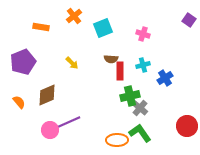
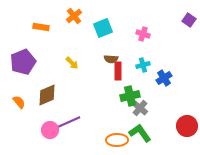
red rectangle: moved 2 px left
blue cross: moved 1 px left
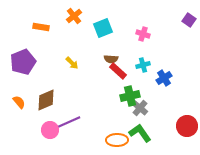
red rectangle: rotated 48 degrees counterclockwise
brown diamond: moved 1 px left, 5 px down
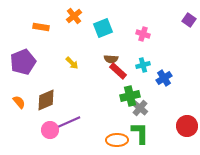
green L-shape: rotated 35 degrees clockwise
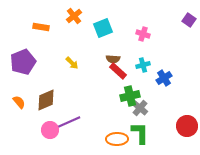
brown semicircle: moved 2 px right
orange ellipse: moved 1 px up
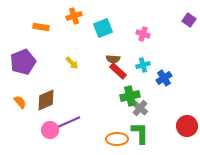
orange cross: rotated 21 degrees clockwise
orange semicircle: moved 1 px right
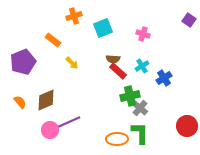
orange rectangle: moved 12 px right, 13 px down; rotated 28 degrees clockwise
cyan cross: moved 1 px left, 1 px down; rotated 16 degrees counterclockwise
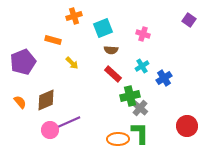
orange rectangle: rotated 21 degrees counterclockwise
brown semicircle: moved 2 px left, 9 px up
red rectangle: moved 5 px left, 3 px down
orange ellipse: moved 1 px right
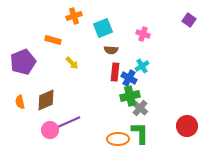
red rectangle: moved 2 px right, 2 px up; rotated 54 degrees clockwise
blue cross: moved 35 px left; rotated 28 degrees counterclockwise
orange semicircle: rotated 152 degrees counterclockwise
